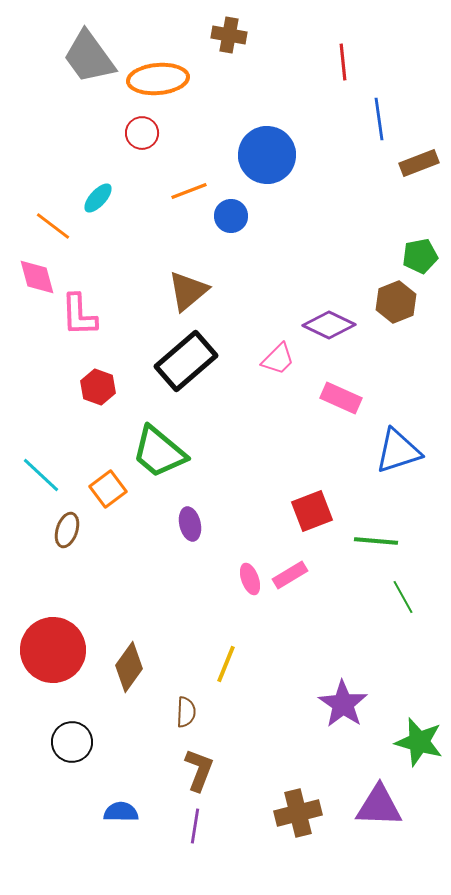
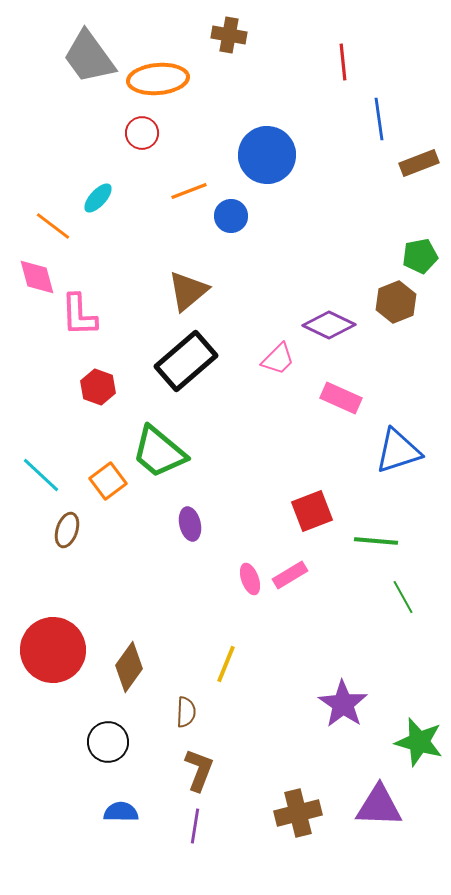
orange square at (108, 489): moved 8 px up
black circle at (72, 742): moved 36 px right
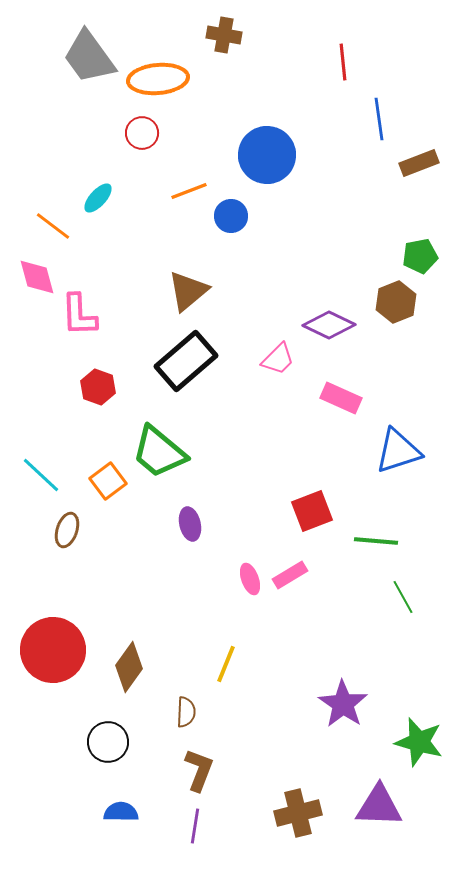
brown cross at (229, 35): moved 5 px left
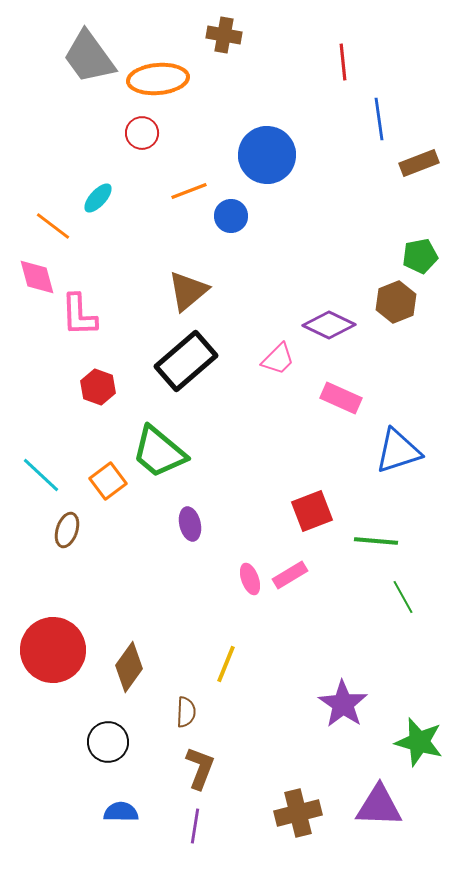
brown L-shape at (199, 770): moved 1 px right, 2 px up
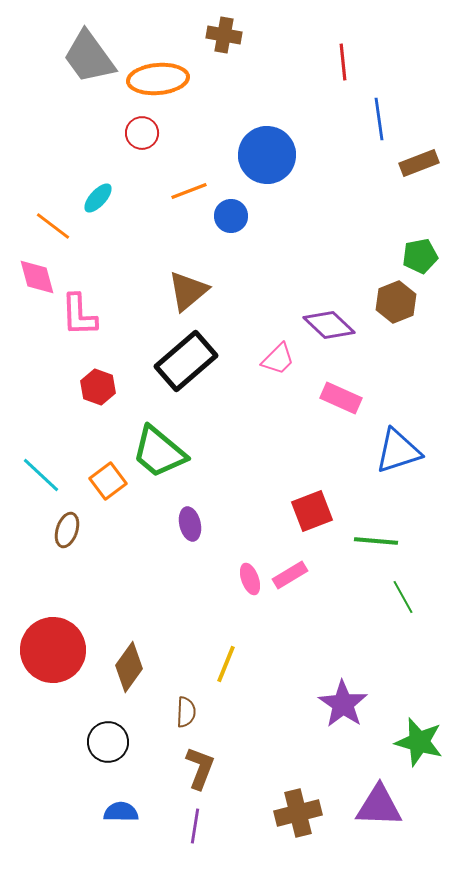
purple diamond at (329, 325): rotated 18 degrees clockwise
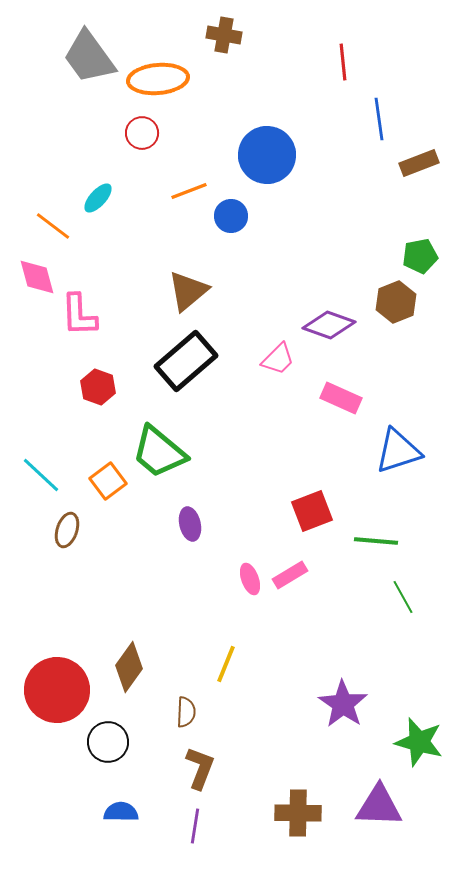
purple diamond at (329, 325): rotated 24 degrees counterclockwise
red circle at (53, 650): moved 4 px right, 40 px down
brown cross at (298, 813): rotated 15 degrees clockwise
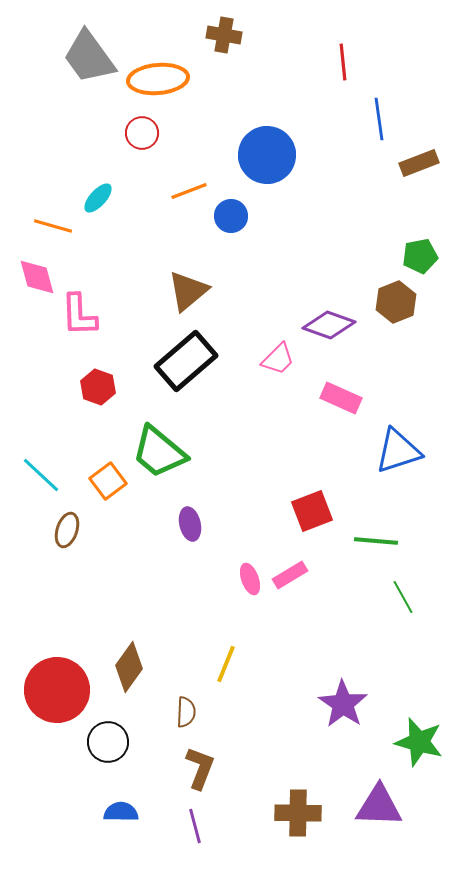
orange line at (53, 226): rotated 21 degrees counterclockwise
purple line at (195, 826): rotated 24 degrees counterclockwise
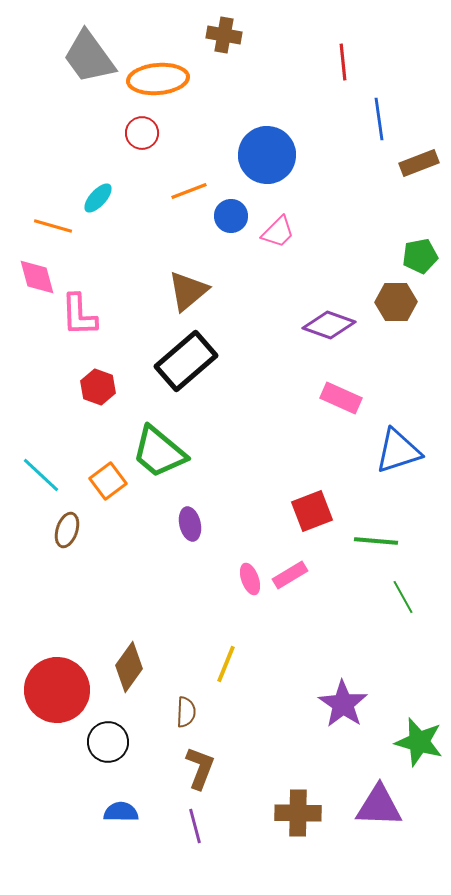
brown hexagon at (396, 302): rotated 21 degrees clockwise
pink trapezoid at (278, 359): moved 127 px up
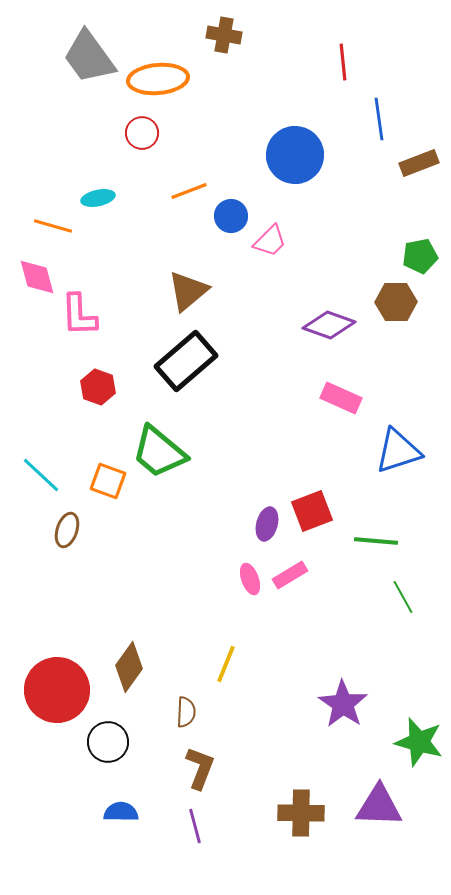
blue circle at (267, 155): moved 28 px right
cyan ellipse at (98, 198): rotated 36 degrees clockwise
pink trapezoid at (278, 232): moved 8 px left, 9 px down
orange square at (108, 481): rotated 33 degrees counterclockwise
purple ellipse at (190, 524): moved 77 px right; rotated 28 degrees clockwise
brown cross at (298, 813): moved 3 px right
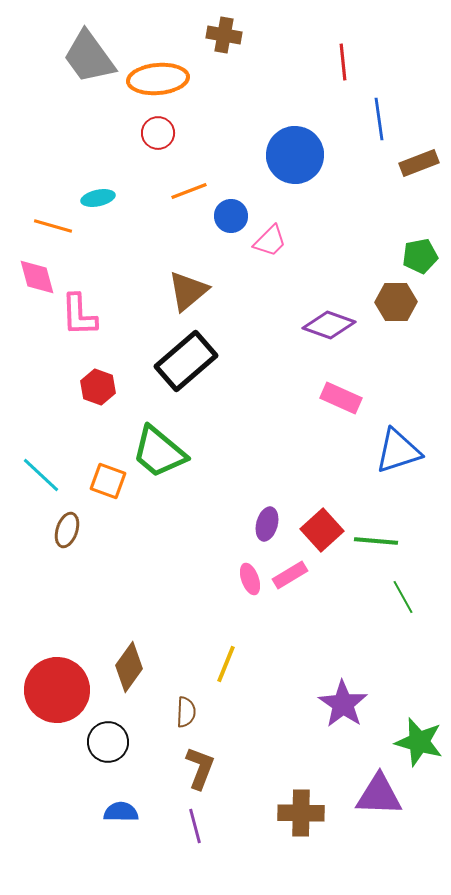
red circle at (142, 133): moved 16 px right
red square at (312, 511): moved 10 px right, 19 px down; rotated 21 degrees counterclockwise
purple triangle at (379, 806): moved 11 px up
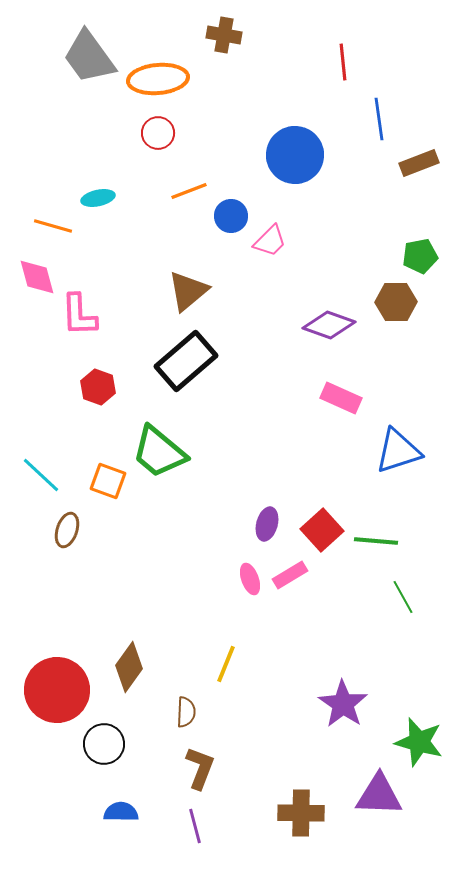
black circle at (108, 742): moved 4 px left, 2 px down
